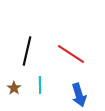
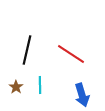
black line: moved 1 px up
brown star: moved 2 px right, 1 px up
blue arrow: moved 3 px right
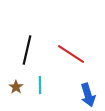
blue arrow: moved 6 px right
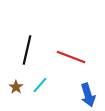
red line: moved 3 px down; rotated 12 degrees counterclockwise
cyan line: rotated 42 degrees clockwise
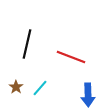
black line: moved 6 px up
cyan line: moved 3 px down
blue arrow: rotated 15 degrees clockwise
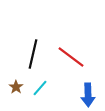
black line: moved 6 px right, 10 px down
red line: rotated 16 degrees clockwise
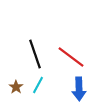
black line: moved 2 px right; rotated 32 degrees counterclockwise
cyan line: moved 2 px left, 3 px up; rotated 12 degrees counterclockwise
blue arrow: moved 9 px left, 6 px up
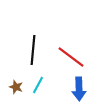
black line: moved 2 px left, 4 px up; rotated 24 degrees clockwise
brown star: rotated 16 degrees counterclockwise
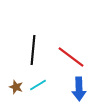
cyan line: rotated 30 degrees clockwise
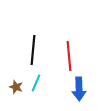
red line: moved 2 px left, 1 px up; rotated 48 degrees clockwise
cyan line: moved 2 px left, 2 px up; rotated 36 degrees counterclockwise
